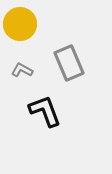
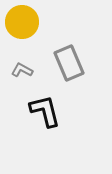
yellow circle: moved 2 px right, 2 px up
black L-shape: rotated 6 degrees clockwise
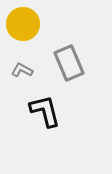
yellow circle: moved 1 px right, 2 px down
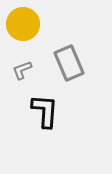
gray L-shape: rotated 50 degrees counterclockwise
black L-shape: rotated 18 degrees clockwise
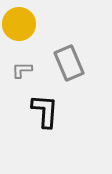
yellow circle: moved 4 px left
gray L-shape: rotated 20 degrees clockwise
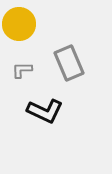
black L-shape: rotated 111 degrees clockwise
